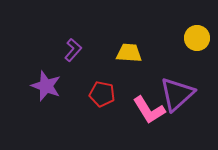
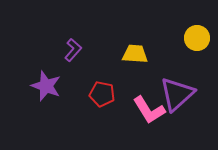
yellow trapezoid: moved 6 px right, 1 px down
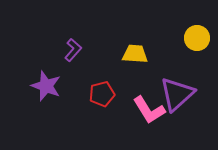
red pentagon: rotated 25 degrees counterclockwise
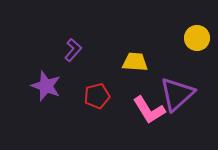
yellow trapezoid: moved 8 px down
red pentagon: moved 5 px left, 2 px down
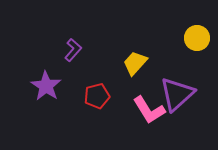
yellow trapezoid: moved 1 px down; rotated 52 degrees counterclockwise
purple star: rotated 12 degrees clockwise
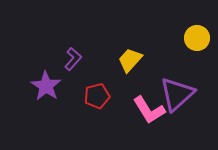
purple L-shape: moved 9 px down
yellow trapezoid: moved 5 px left, 3 px up
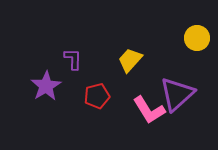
purple L-shape: rotated 40 degrees counterclockwise
purple star: rotated 8 degrees clockwise
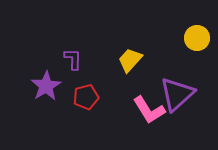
red pentagon: moved 11 px left, 1 px down
